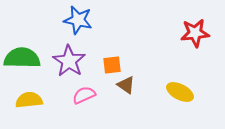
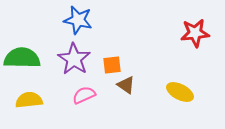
purple star: moved 5 px right, 2 px up
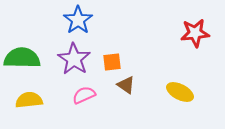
blue star: rotated 24 degrees clockwise
orange square: moved 3 px up
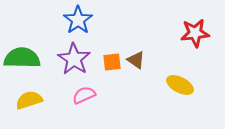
brown triangle: moved 10 px right, 25 px up
yellow ellipse: moved 7 px up
yellow semicircle: rotated 12 degrees counterclockwise
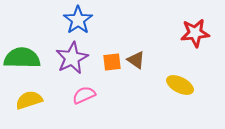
purple star: moved 2 px left, 1 px up; rotated 12 degrees clockwise
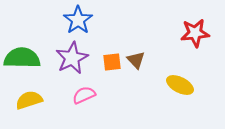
brown triangle: rotated 12 degrees clockwise
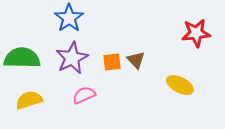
blue star: moved 9 px left, 2 px up
red star: moved 1 px right
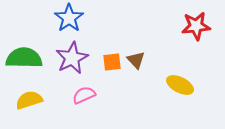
red star: moved 7 px up
green semicircle: moved 2 px right
